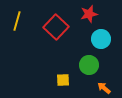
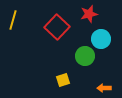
yellow line: moved 4 px left, 1 px up
red square: moved 1 px right
green circle: moved 4 px left, 9 px up
yellow square: rotated 16 degrees counterclockwise
orange arrow: rotated 40 degrees counterclockwise
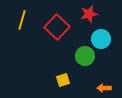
yellow line: moved 9 px right
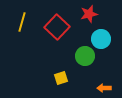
yellow line: moved 2 px down
yellow square: moved 2 px left, 2 px up
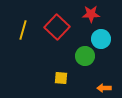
red star: moved 2 px right; rotated 12 degrees clockwise
yellow line: moved 1 px right, 8 px down
yellow square: rotated 24 degrees clockwise
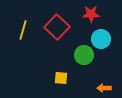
green circle: moved 1 px left, 1 px up
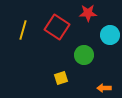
red star: moved 3 px left, 1 px up
red square: rotated 10 degrees counterclockwise
cyan circle: moved 9 px right, 4 px up
yellow square: rotated 24 degrees counterclockwise
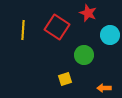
red star: rotated 24 degrees clockwise
yellow line: rotated 12 degrees counterclockwise
yellow square: moved 4 px right, 1 px down
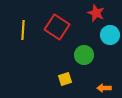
red star: moved 8 px right
